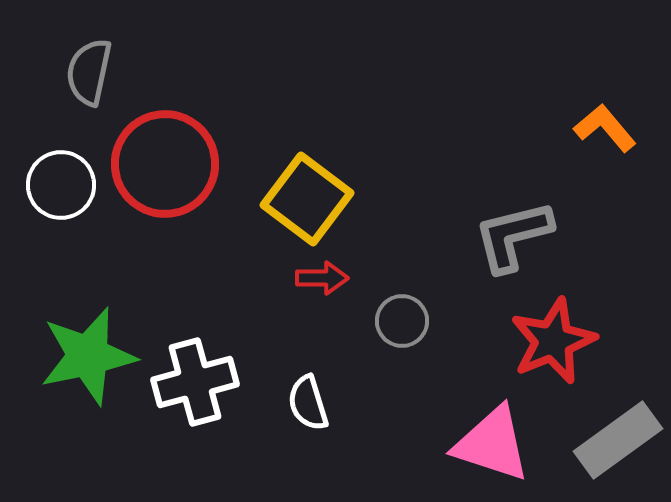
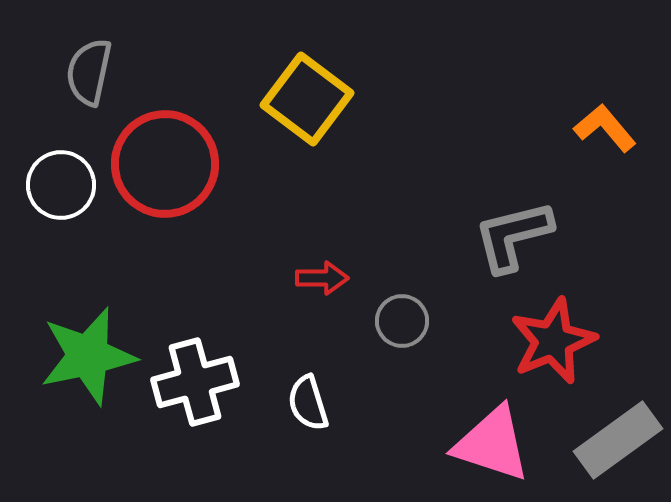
yellow square: moved 100 px up
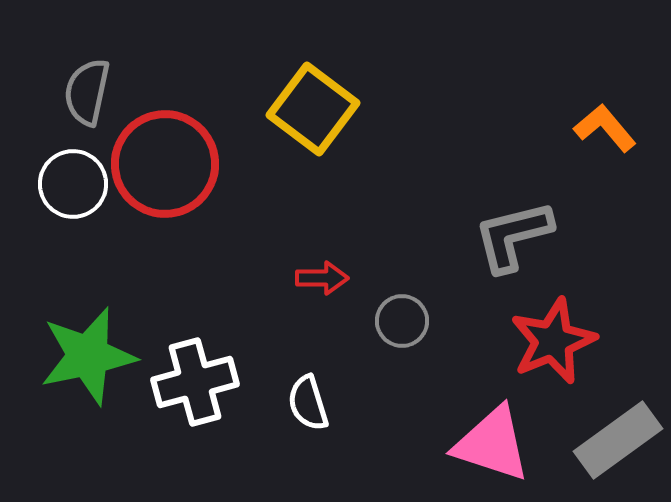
gray semicircle: moved 2 px left, 20 px down
yellow square: moved 6 px right, 10 px down
white circle: moved 12 px right, 1 px up
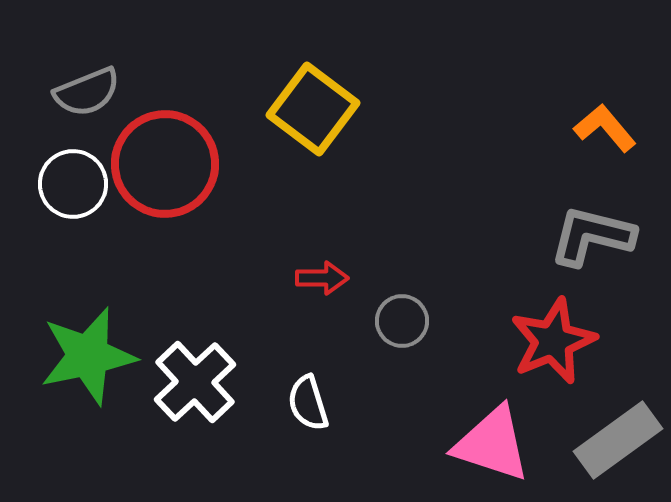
gray semicircle: rotated 124 degrees counterclockwise
gray L-shape: moved 79 px right; rotated 28 degrees clockwise
white cross: rotated 28 degrees counterclockwise
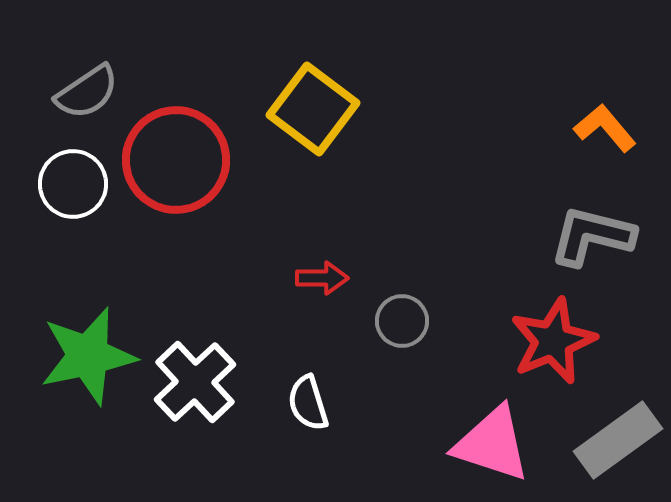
gray semicircle: rotated 12 degrees counterclockwise
red circle: moved 11 px right, 4 px up
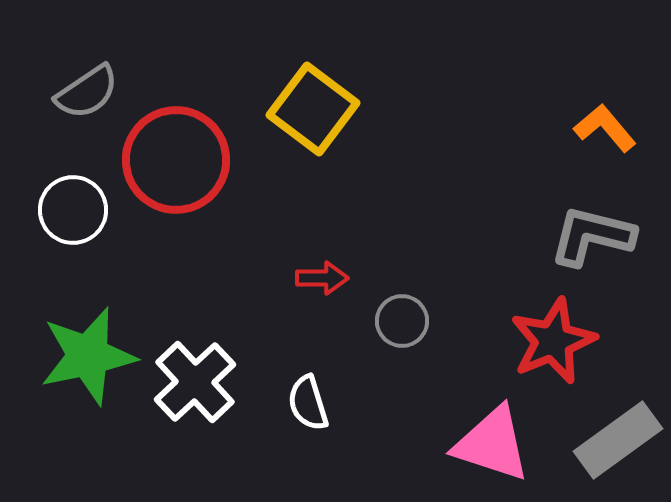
white circle: moved 26 px down
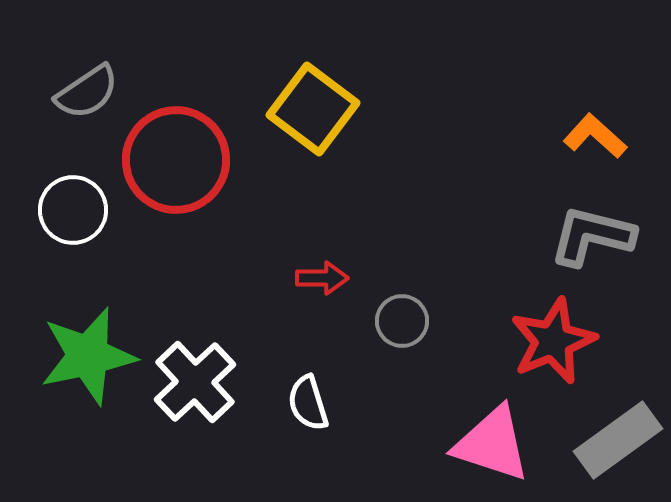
orange L-shape: moved 10 px left, 8 px down; rotated 8 degrees counterclockwise
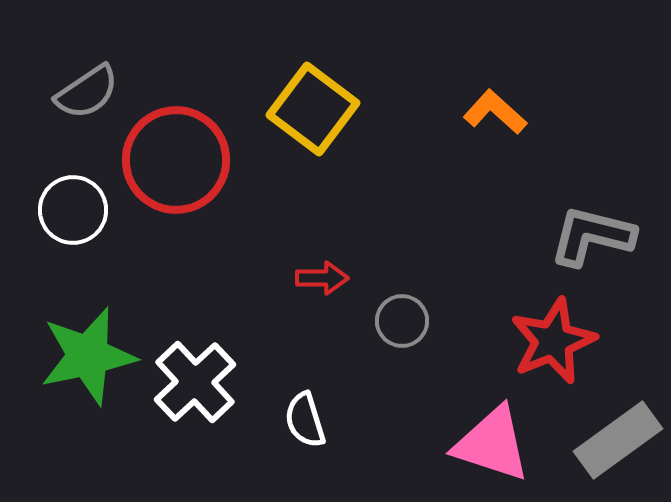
orange L-shape: moved 100 px left, 24 px up
white semicircle: moved 3 px left, 17 px down
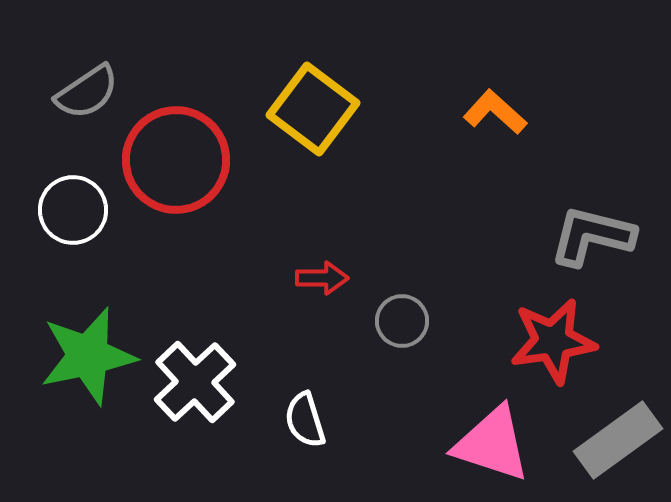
red star: rotated 14 degrees clockwise
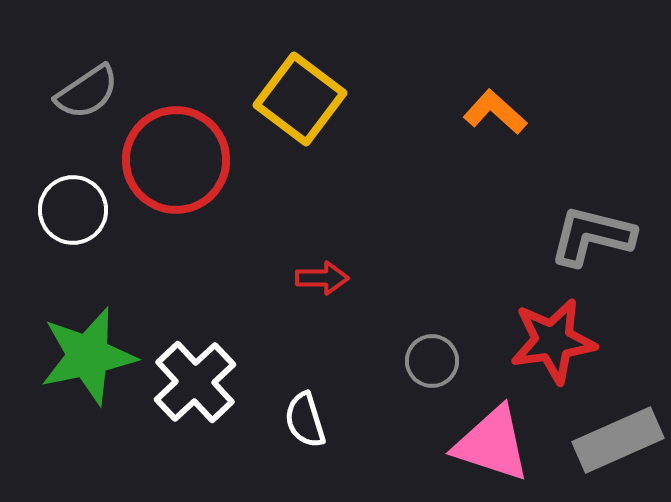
yellow square: moved 13 px left, 10 px up
gray circle: moved 30 px right, 40 px down
gray rectangle: rotated 12 degrees clockwise
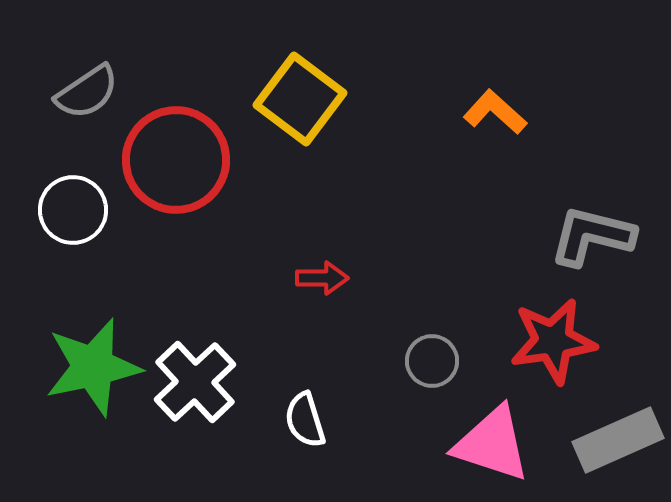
green star: moved 5 px right, 11 px down
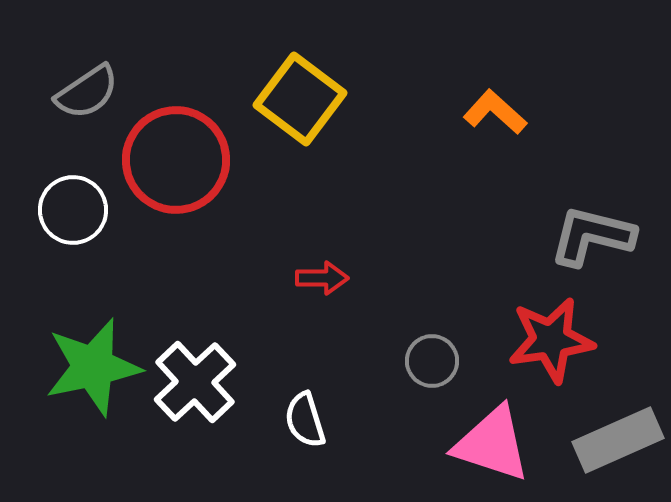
red star: moved 2 px left, 1 px up
